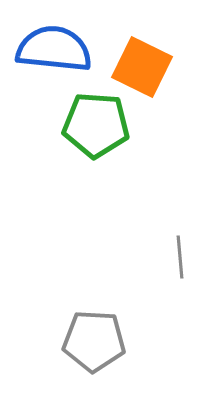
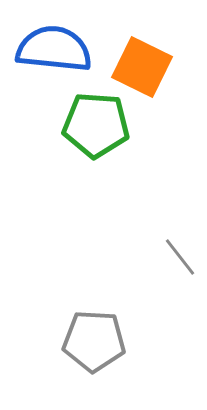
gray line: rotated 33 degrees counterclockwise
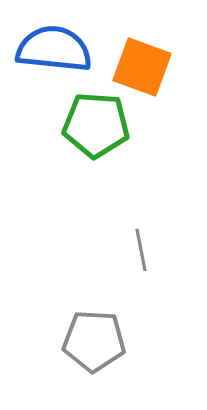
orange square: rotated 6 degrees counterclockwise
gray line: moved 39 px left, 7 px up; rotated 27 degrees clockwise
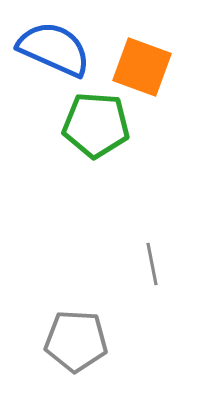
blue semicircle: rotated 18 degrees clockwise
gray line: moved 11 px right, 14 px down
gray pentagon: moved 18 px left
